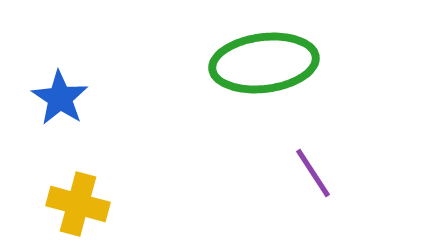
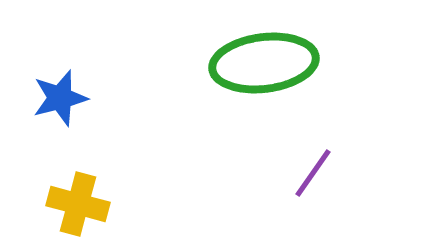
blue star: rotated 24 degrees clockwise
purple line: rotated 68 degrees clockwise
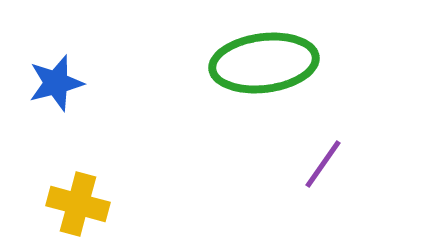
blue star: moved 4 px left, 15 px up
purple line: moved 10 px right, 9 px up
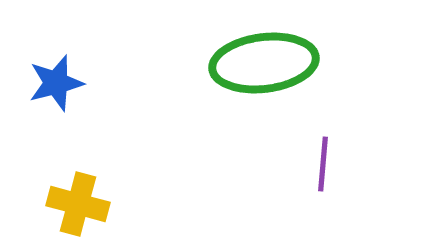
purple line: rotated 30 degrees counterclockwise
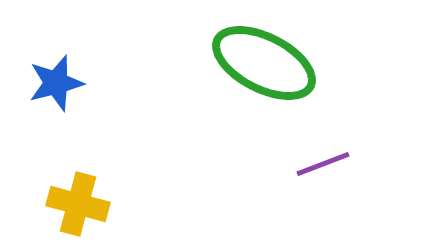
green ellipse: rotated 34 degrees clockwise
purple line: rotated 64 degrees clockwise
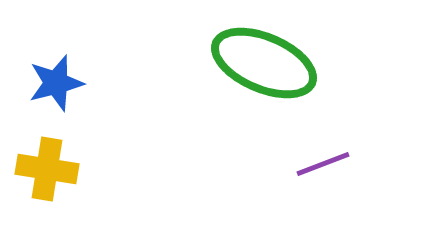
green ellipse: rotated 4 degrees counterclockwise
yellow cross: moved 31 px left, 35 px up; rotated 6 degrees counterclockwise
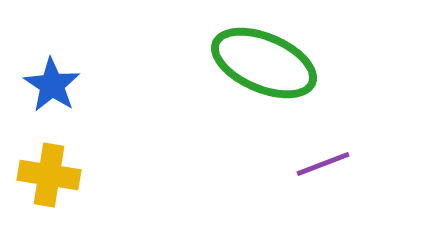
blue star: moved 4 px left, 2 px down; rotated 24 degrees counterclockwise
yellow cross: moved 2 px right, 6 px down
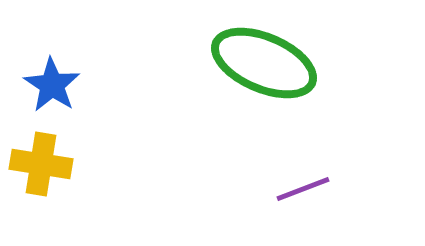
purple line: moved 20 px left, 25 px down
yellow cross: moved 8 px left, 11 px up
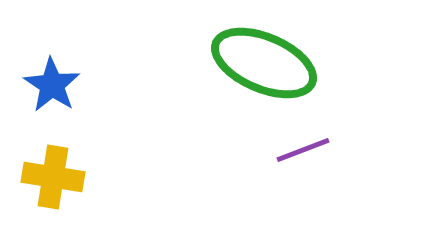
yellow cross: moved 12 px right, 13 px down
purple line: moved 39 px up
